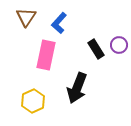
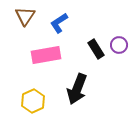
brown triangle: moved 1 px left, 1 px up
blue L-shape: rotated 15 degrees clockwise
pink rectangle: rotated 68 degrees clockwise
black arrow: moved 1 px down
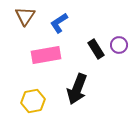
yellow hexagon: rotated 15 degrees clockwise
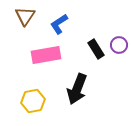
blue L-shape: moved 1 px down
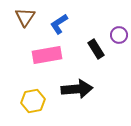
brown triangle: moved 1 px down
purple circle: moved 10 px up
pink rectangle: moved 1 px right
black arrow: rotated 116 degrees counterclockwise
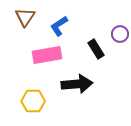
blue L-shape: moved 2 px down
purple circle: moved 1 px right, 1 px up
black arrow: moved 5 px up
yellow hexagon: rotated 10 degrees clockwise
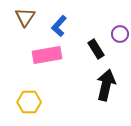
blue L-shape: rotated 15 degrees counterclockwise
black arrow: moved 29 px right, 1 px down; rotated 72 degrees counterclockwise
yellow hexagon: moved 4 px left, 1 px down
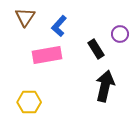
black arrow: moved 1 px left, 1 px down
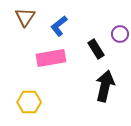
blue L-shape: rotated 10 degrees clockwise
pink rectangle: moved 4 px right, 3 px down
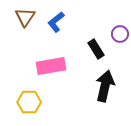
blue L-shape: moved 3 px left, 4 px up
pink rectangle: moved 8 px down
